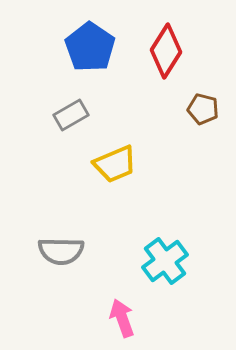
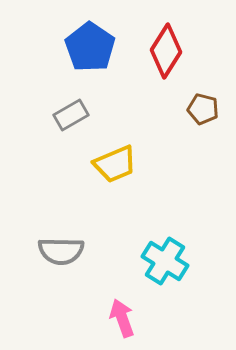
cyan cross: rotated 21 degrees counterclockwise
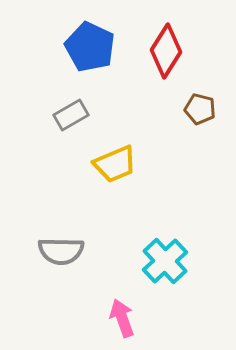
blue pentagon: rotated 9 degrees counterclockwise
brown pentagon: moved 3 px left
cyan cross: rotated 15 degrees clockwise
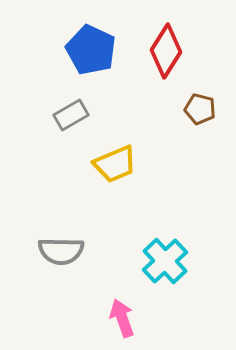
blue pentagon: moved 1 px right, 3 px down
